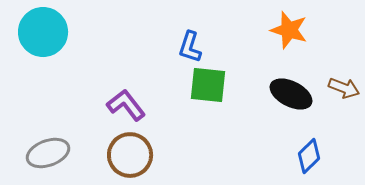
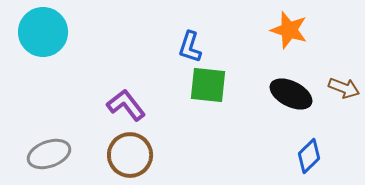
gray ellipse: moved 1 px right, 1 px down
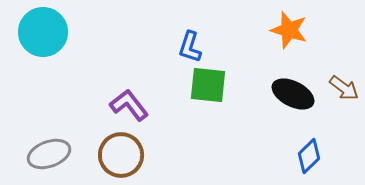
brown arrow: rotated 16 degrees clockwise
black ellipse: moved 2 px right
purple L-shape: moved 3 px right
brown circle: moved 9 px left
